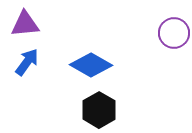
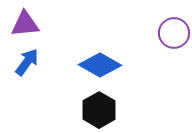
blue diamond: moved 9 px right
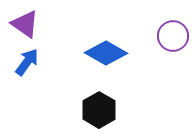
purple triangle: rotated 40 degrees clockwise
purple circle: moved 1 px left, 3 px down
blue diamond: moved 6 px right, 12 px up
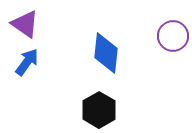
blue diamond: rotated 66 degrees clockwise
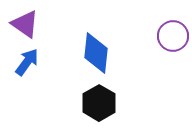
blue diamond: moved 10 px left
black hexagon: moved 7 px up
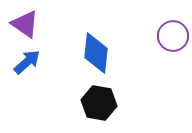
blue arrow: rotated 12 degrees clockwise
black hexagon: rotated 20 degrees counterclockwise
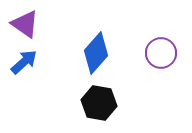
purple circle: moved 12 px left, 17 px down
blue diamond: rotated 36 degrees clockwise
blue arrow: moved 3 px left
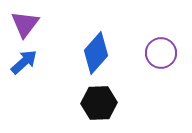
purple triangle: rotated 32 degrees clockwise
black hexagon: rotated 12 degrees counterclockwise
